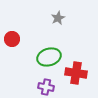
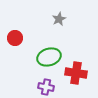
gray star: moved 1 px right, 1 px down
red circle: moved 3 px right, 1 px up
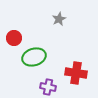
red circle: moved 1 px left
green ellipse: moved 15 px left
purple cross: moved 2 px right
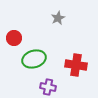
gray star: moved 1 px left, 1 px up
green ellipse: moved 2 px down
red cross: moved 8 px up
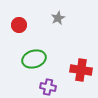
red circle: moved 5 px right, 13 px up
red cross: moved 5 px right, 5 px down
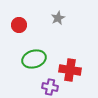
red cross: moved 11 px left
purple cross: moved 2 px right
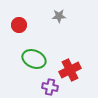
gray star: moved 1 px right, 2 px up; rotated 24 degrees clockwise
green ellipse: rotated 40 degrees clockwise
red cross: rotated 35 degrees counterclockwise
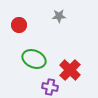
red cross: rotated 20 degrees counterclockwise
